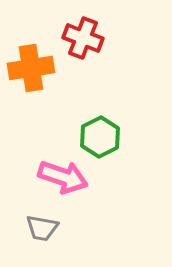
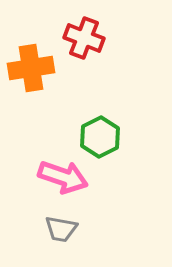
red cross: moved 1 px right
gray trapezoid: moved 19 px right, 1 px down
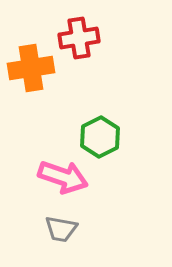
red cross: moved 5 px left; rotated 30 degrees counterclockwise
